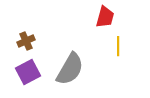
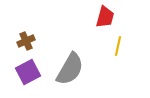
yellow line: rotated 12 degrees clockwise
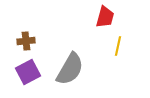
brown cross: rotated 18 degrees clockwise
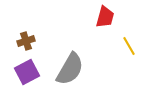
brown cross: rotated 12 degrees counterclockwise
yellow line: moved 11 px right; rotated 42 degrees counterclockwise
purple square: moved 1 px left
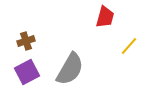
yellow line: rotated 72 degrees clockwise
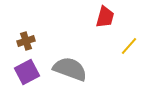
gray semicircle: rotated 100 degrees counterclockwise
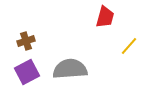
gray semicircle: rotated 24 degrees counterclockwise
